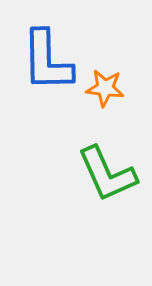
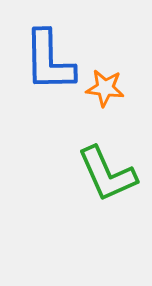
blue L-shape: moved 2 px right
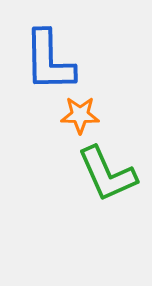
orange star: moved 25 px left, 27 px down; rotated 6 degrees counterclockwise
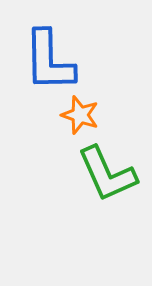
orange star: rotated 18 degrees clockwise
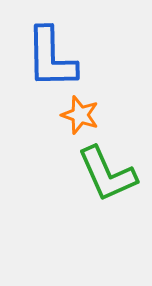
blue L-shape: moved 2 px right, 3 px up
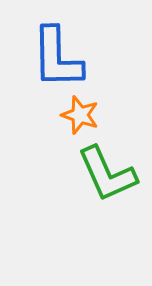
blue L-shape: moved 6 px right
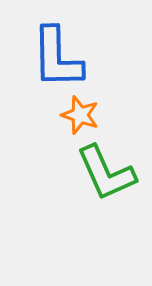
green L-shape: moved 1 px left, 1 px up
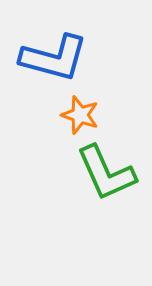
blue L-shape: moved 3 px left; rotated 74 degrees counterclockwise
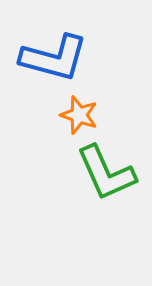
orange star: moved 1 px left
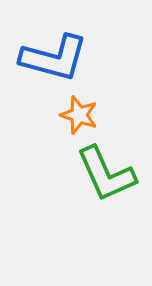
green L-shape: moved 1 px down
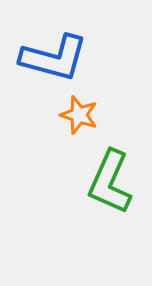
green L-shape: moved 4 px right, 8 px down; rotated 48 degrees clockwise
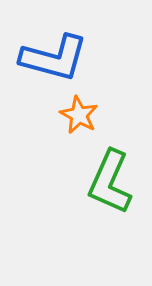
orange star: rotated 9 degrees clockwise
